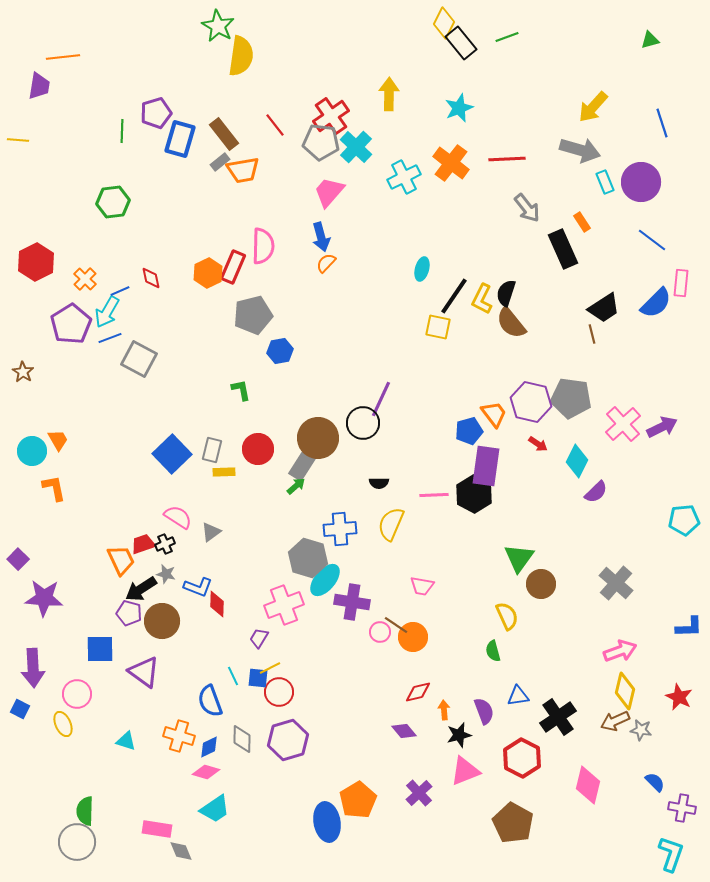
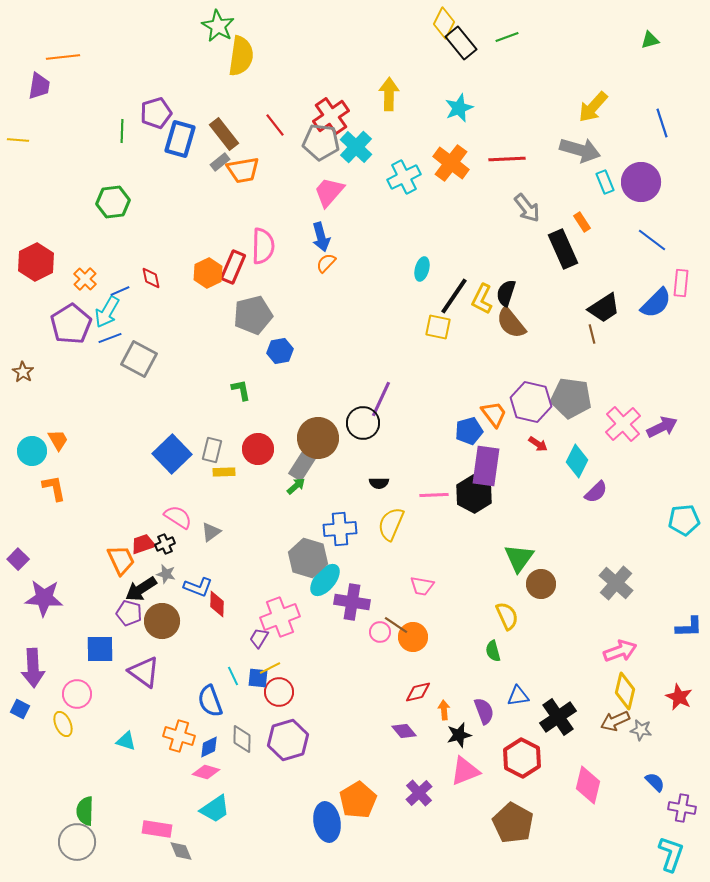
pink cross at (284, 605): moved 4 px left, 12 px down
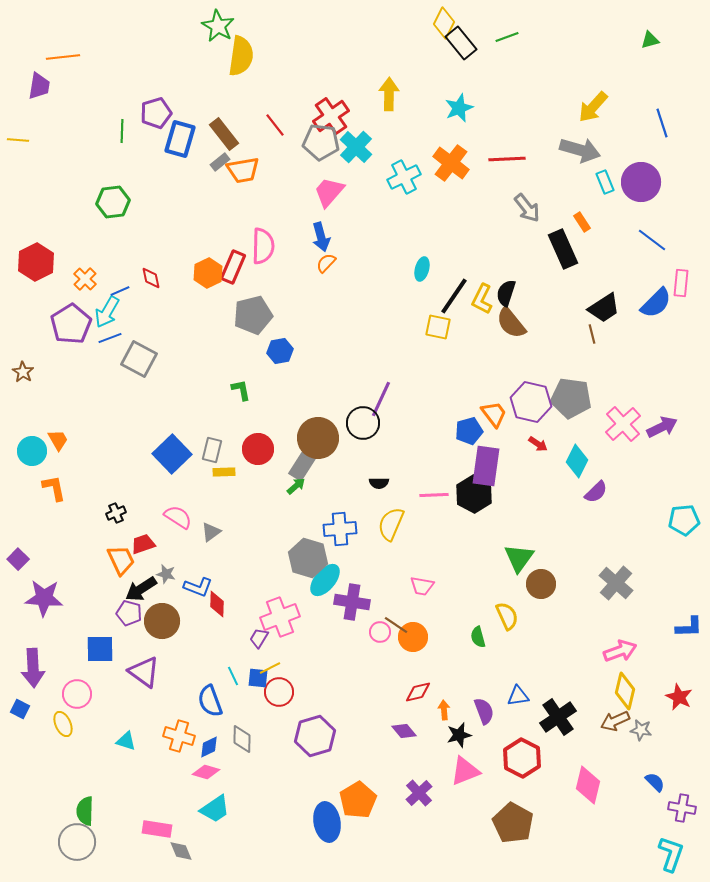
black cross at (165, 544): moved 49 px left, 31 px up
green semicircle at (493, 651): moved 15 px left, 14 px up
purple hexagon at (288, 740): moved 27 px right, 4 px up
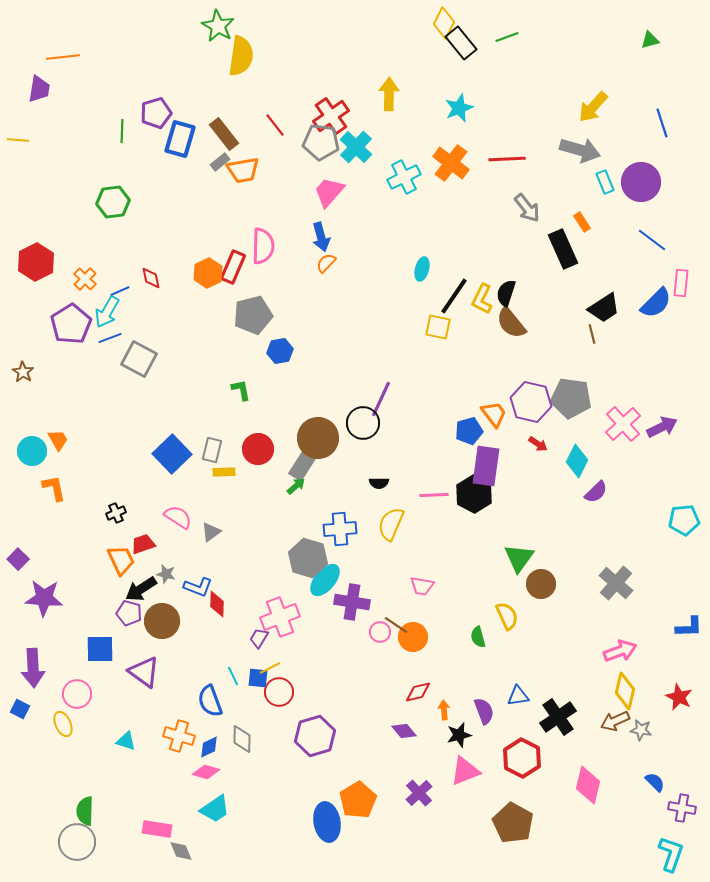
purple trapezoid at (39, 86): moved 3 px down
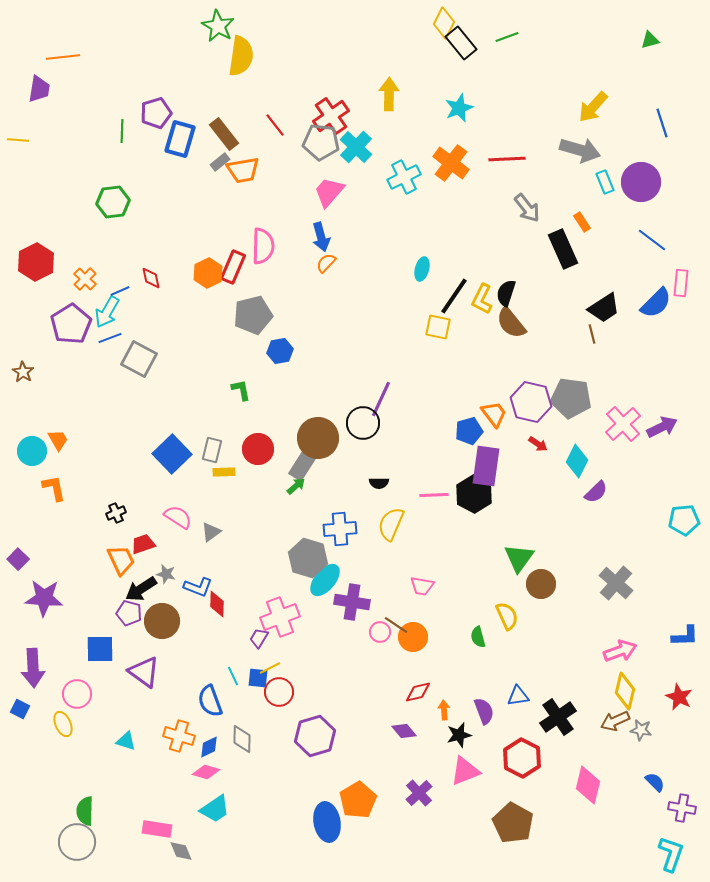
blue L-shape at (689, 627): moved 4 px left, 9 px down
